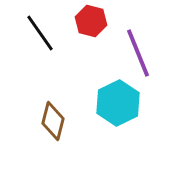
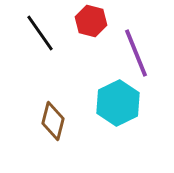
purple line: moved 2 px left
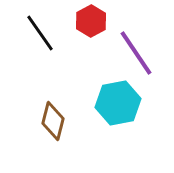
red hexagon: rotated 16 degrees clockwise
purple line: rotated 12 degrees counterclockwise
cyan hexagon: rotated 15 degrees clockwise
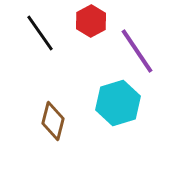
purple line: moved 1 px right, 2 px up
cyan hexagon: rotated 6 degrees counterclockwise
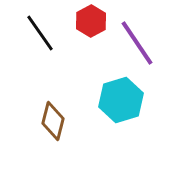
purple line: moved 8 px up
cyan hexagon: moved 3 px right, 3 px up
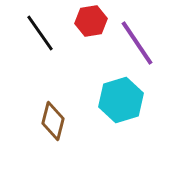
red hexagon: rotated 20 degrees clockwise
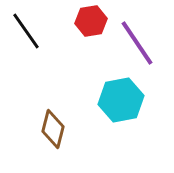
black line: moved 14 px left, 2 px up
cyan hexagon: rotated 6 degrees clockwise
brown diamond: moved 8 px down
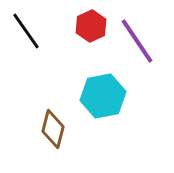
red hexagon: moved 5 px down; rotated 16 degrees counterclockwise
purple line: moved 2 px up
cyan hexagon: moved 18 px left, 4 px up
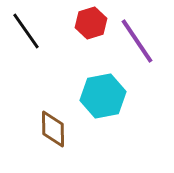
red hexagon: moved 3 px up; rotated 8 degrees clockwise
brown diamond: rotated 15 degrees counterclockwise
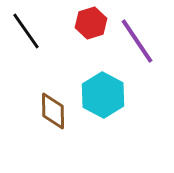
cyan hexagon: moved 1 px up; rotated 21 degrees counterclockwise
brown diamond: moved 18 px up
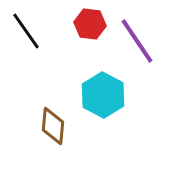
red hexagon: moved 1 px left, 1 px down; rotated 24 degrees clockwise
brown diamond: moved 15 px down; rotated 6 degrees clockwise
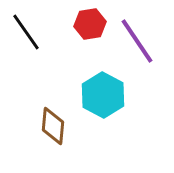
red hexagon: rotated 16 degrees counterclockwise
black line: moved 1 px down
